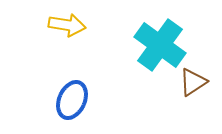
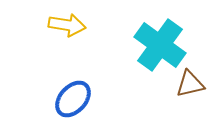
brown triangle: moved 3 px left, 2 px down; rotated 20 degrees clockwise
blue ellipse: moved 1 px right, 1 px up; rotated 18 degrees clockwise
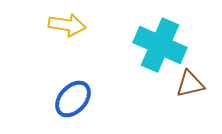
cyan cross: rotated 12 degrees counterclockwise
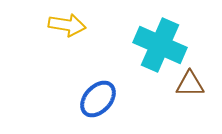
brown triangle: rotated 12 degrees clockwise
blue ellipse: moved 25 px right
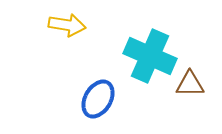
cyan cross: moved 10 px left, 11 px down
blue ellipse: rotated 12 degrees counterclockwise
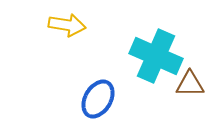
cyan cross: moved 6 px right
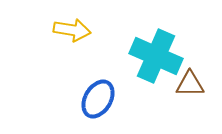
yellow arrow: moved 5 px right, 5 px down
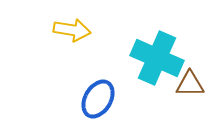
cyan cross: moved 1 px right, 2 px down
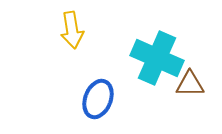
yellow arrow: rotated 72 degrees clockwise
blue ellipse: rotated 9 degrees counterclockwise
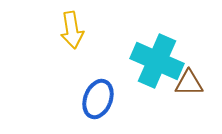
cyan cross: moved 3 px down
brown triangle: moved 1 px left, 1 px up
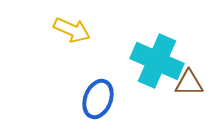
yellow arrow: rotated 57 degrees counterclockwise
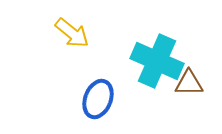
yellow arrow: moved 3 px down; rotated 15 degrees clockwise
